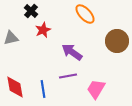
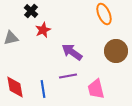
orange ellipse: moved 19 px right; rotated 20 degrees clockwise
brown circle: moved 1 px left, 10 px down
pink trapezoid: rotated 45 degrees counterclockwise
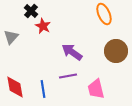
red star: moved 4 px up; rotated 21 degrees counterclockwise
gray triangle: moved 1 px up; rotated 35 degrees counterclockwise
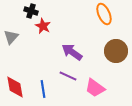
black cross: rotated 24 degrees counterclockwise
purple line: rotated 36 degrees clockwise
pink trapezoid: moved 1 px left, 1 px up; rotated 40 degrees counterclockwise
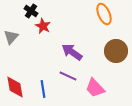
black cross: rotated 16 degrees clockwise
pink trapezoid: rotated 10 degrees clockwise
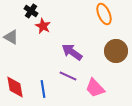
gray triangle: rotated 42 degrees counterclockwise
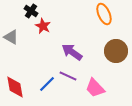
blue line: moved 4 px right, 5 px up; rotated 54 degrees clockwise
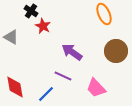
purple line: moved 5 px left
blue line: moved 1 px left, 10 px down
pink trapezoid: moved 1 px right
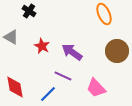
black cross: moved 2 px left
red star: moved 1 px left, 20 px down
brown circle: moved 1 px right
blue line: moved 2 px right
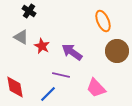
orange ellipse: moved 1 px left, 7 px down
gray triangle: moved 10 px right
purple line: moved 2 px left, 1 px up; rotated 12 degrees counterclockwise
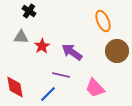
gray triangle: rotated 28 degrees counterclockwise
red star: rotated 14 degrees clockwise
pink trapezoid: moved 1 px left
